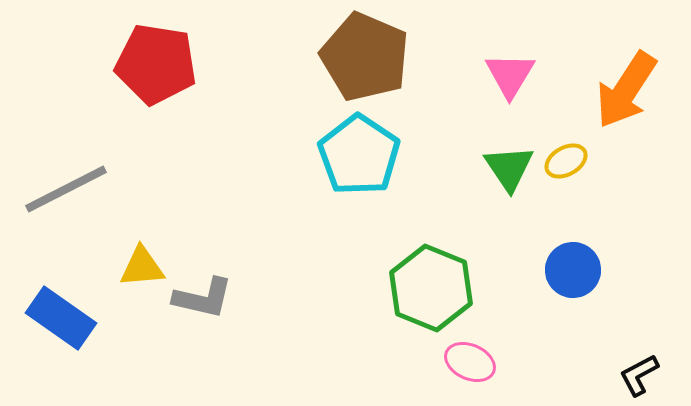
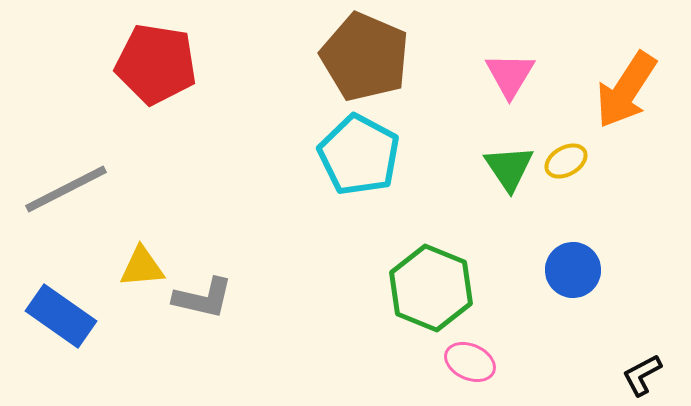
cyan pentagon: rotated 6 degrees counterclockwise
blue rectangle: moved 2 px up
black L-shape: moved 3 px right
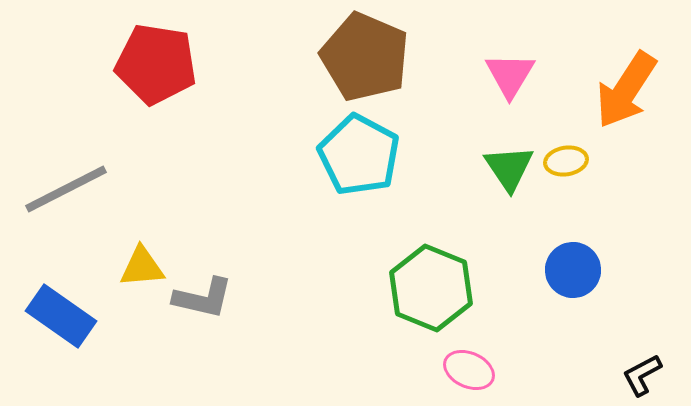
yellow ellipse: rotated 21 degrees clockwise
pink ellipse: moved 1 px left, 8 px down
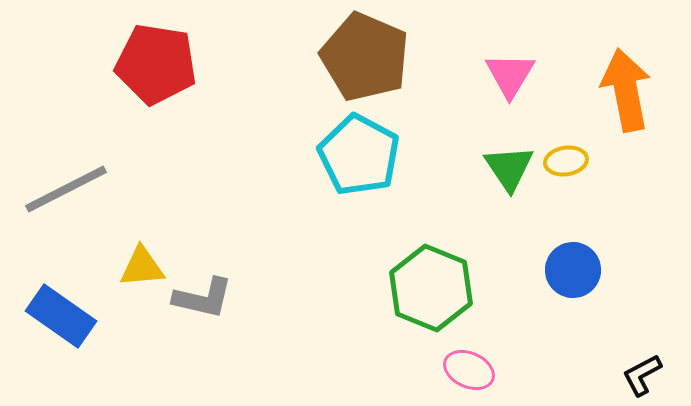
orange arrow: rotated 136 degrees clockwise
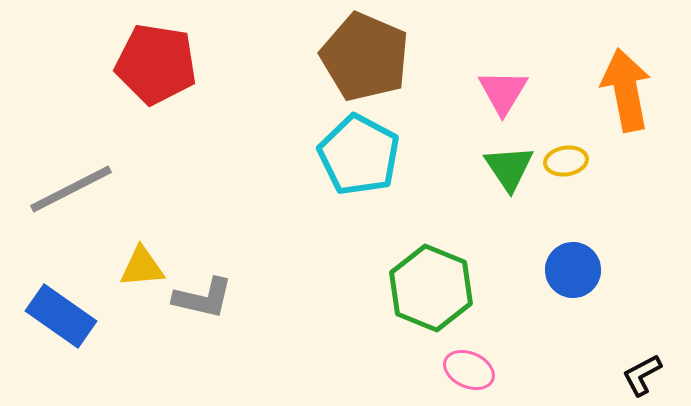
pink triangle: moved 7 px left, 17 px down
gray line: moved 5 px right
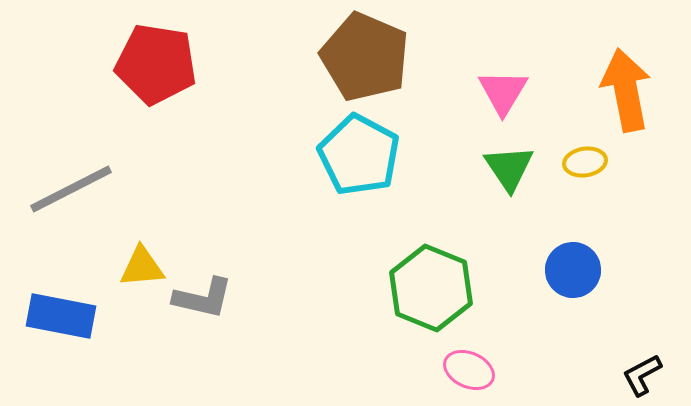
yellow ellipse: moved 19 px right, 1 px down
blue rectangle: rotated 24 degrees counterclockwise
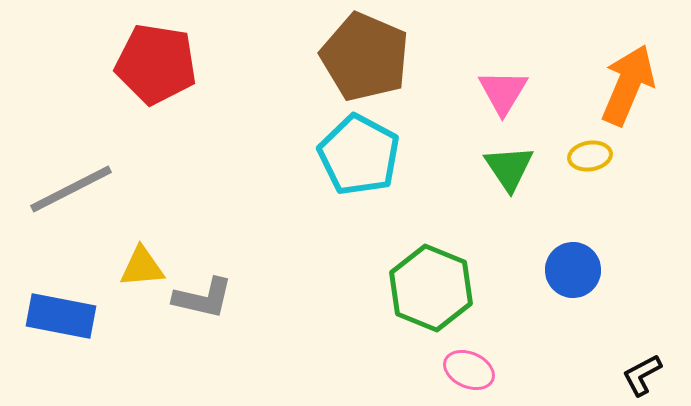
orange arrow: moved 2 px right, 5 px up; rotated 34 degrees clockwise
yellow ellipse: moved 5 px right, 6 px up
